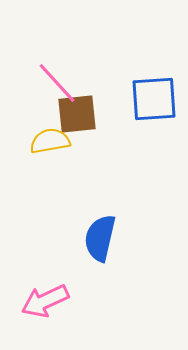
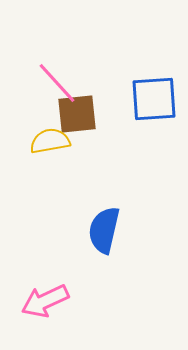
blue semicircle: moved 4 px right, 8 px up
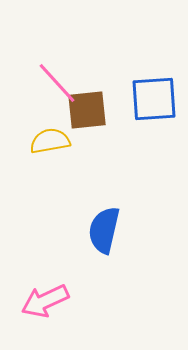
brown square: moved 10 px right, 4 px up
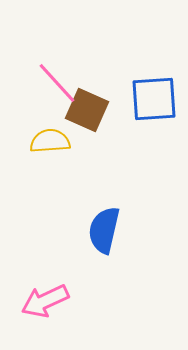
brown square: rotated 30 degrees clockwise
yellow semicircle: rotated 6 degrees clockwise
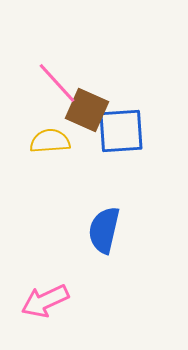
blue square: moved 33 px left, 32 px down
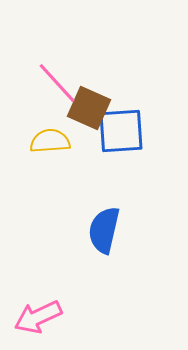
brown square: moved 2 px right, 2 px up
pink arrow: moved 7 px left, 16 px down
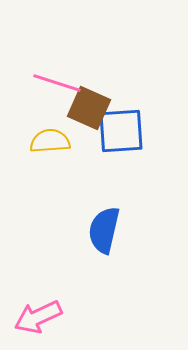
pink line: rotated 30 degrees counterclockwise
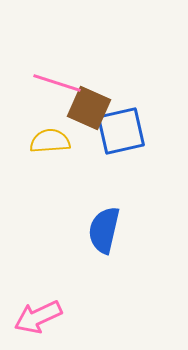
blue square: rotated 9 degrees counterclockwise
